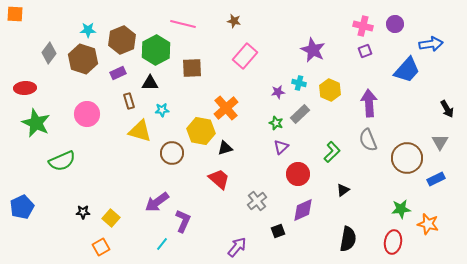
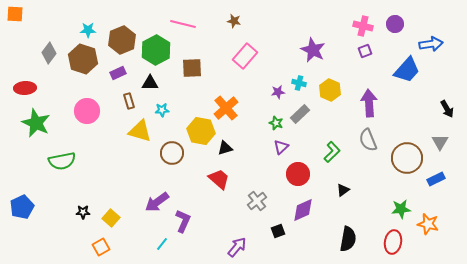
pink circle at (87, 114): moved 3 px up
green semicircle at (62, 161): rotated 12 degrees clockwise
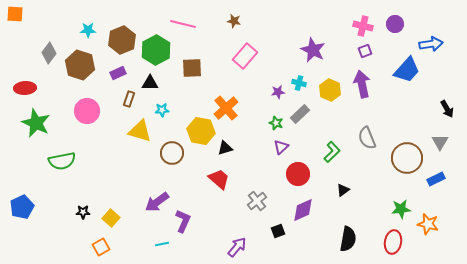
brown hexagon at (83, 59): moved 3 px left, 6 px down
brown rectangle at (129, 101): moved 2 px up; rotated 35 degrees clockwise
purple arrow at (369, 103): moved 7 px left, 19 px up; rotated 8 degrees counterclockwise
gray semicircle at (368, 140): moved 1 px left, 2 px up
cyan line at (162, 244): rotated 40 degrees clockwise
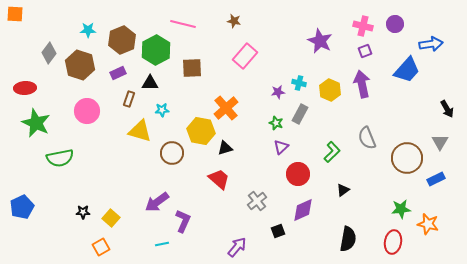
purple star at (313, 50): moved 7 px right, 9 px up
gray rectangle at (300, 114): rotated 18 degrees counterclockwise
green semicircle at (62, 161): moved 2 px left, 3 px up
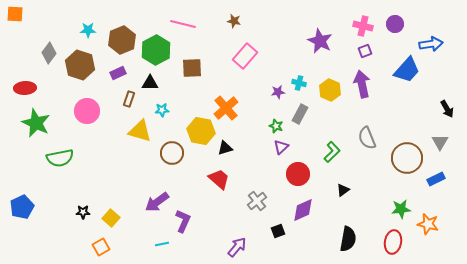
green star at (276, 123): moved 3 px down
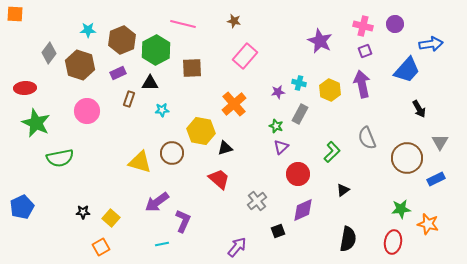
orange cross at (226, 108): moved 8 px right, 4 px up
black arrow at (447, 109): moved 28 px left
yellow triangle at (140, 131): moved 31 px down
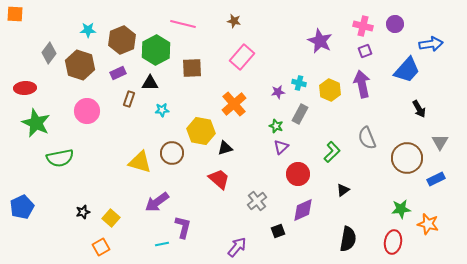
pink rectangle at (245, 56): moved 3 px left, 1 px down
black star at (83, 212): rotated 16 degrees counterclockwise
purple L-shape at (183, 221): moved 6 px down; rotated 10 degrees counterclockwise
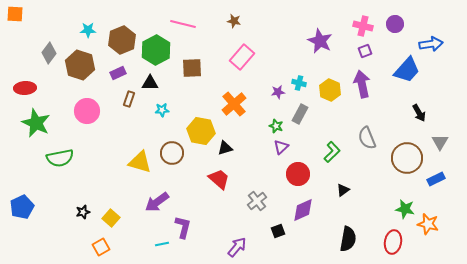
black arrow at (419, 109): moved 4 px down
green star at (401, 209): moved 4 px right; rotated 18 degrees clockwise
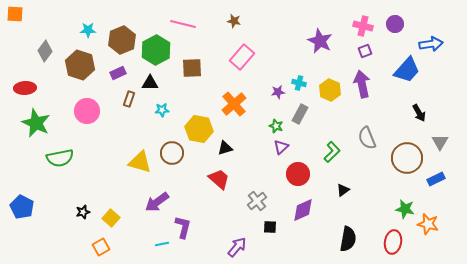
gray diamond at (49, 53): moved 4 px left, 2 px up
yellow hexagon at (201, 131): moved 2 px left, 2 px up
blue pentagon at (22, 207): rotated 20 degrees counterclockwise
black square at (278, 231): moved 8 px left, 4 px up; rotated 24 degrees clockwise
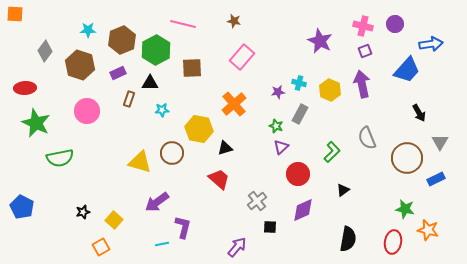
yellow square at (111, 218): moved 3 px right, 2 px down
orange star at (428, 224): moved 6 px down
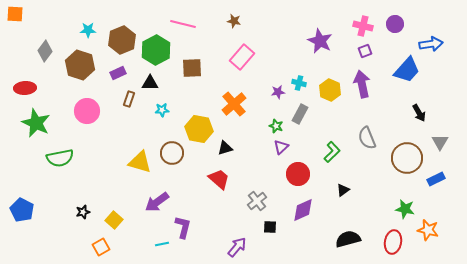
blue pentagon at (22, 207): moved 3 px down
black semicircle at (348, 239): rotated 115 degrees counterclockwise
